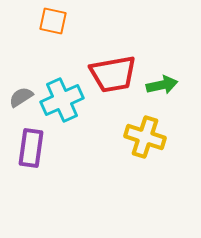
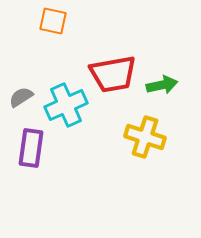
cyan cross: moved 4 px right, 5 px down
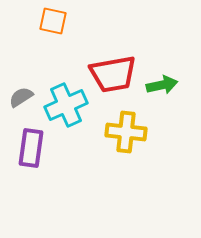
yellow cross: moved 19 px left, 5 px up; rotated 12 degrees counterclockwise
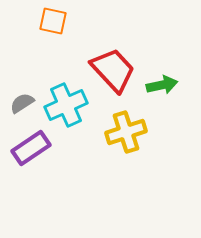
red trapezoid: moved 4 px up; rotated 123 degrees counterclockwise
gray semicircle: moved 1 px right, 6 px down
yellow cross: rotated 24 degrees counterclockwise
purple rectangle: rotated 48 degrees clockwise
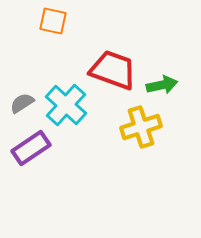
red trapezoid: rotated 27 degrees counterclockwise
cyan cross: rotated 24 degrees counterclockwise
yellow cross: moved 15 px right, 5 px up
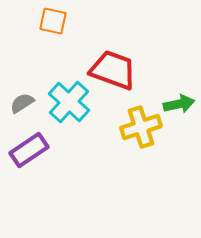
green arrow: moved 17 px right, 19 px down
cyan cross: moved 3 px right, 3 px up
purple rectangle: moved 2 px left, 2 px down
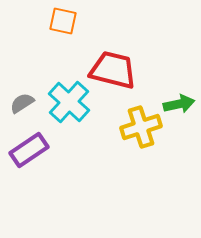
orange square: moved 10 px right
red trapezoid: rotated 6 degrees counterclockwise
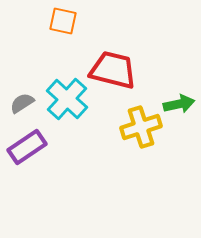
cyan cross: moved 2 px left, 3 px up
purple rectangle: moved 2 px left, 3 px up
